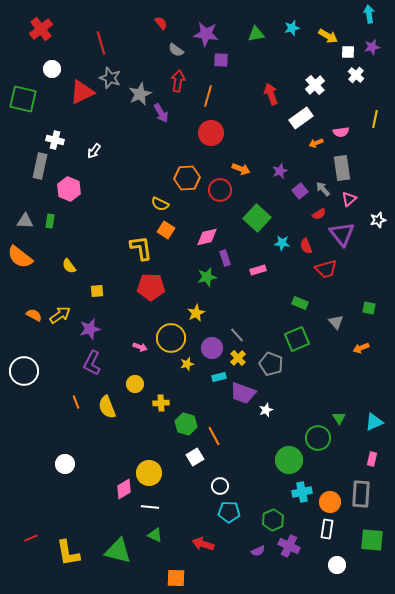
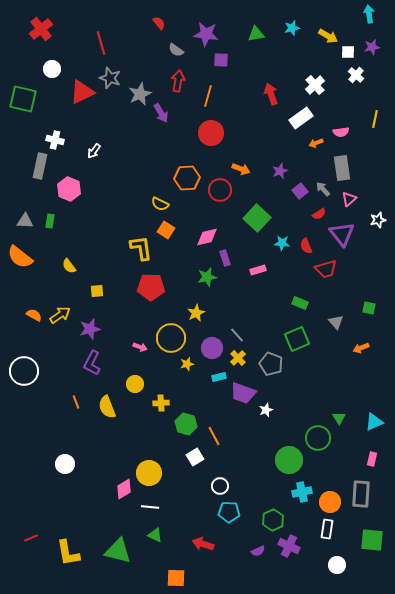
red semicircle at (161, 23): moved 2 px left
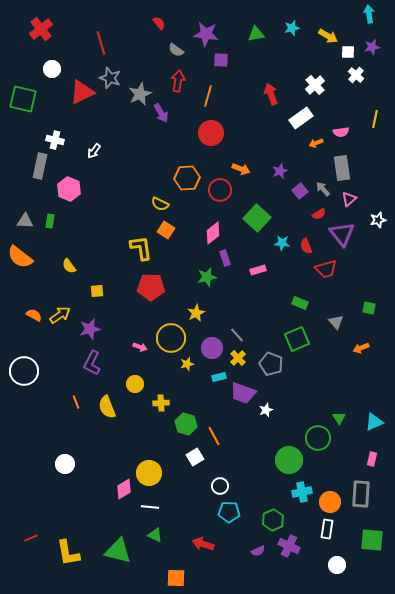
pink diamond at (207, 237): moved 6 px right, 4 px up; rotated 25 degrees counterclockwise
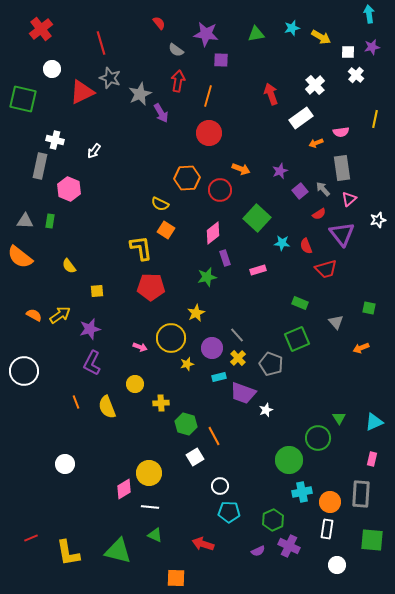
yellow arrow at (328, 36): moved 7 px left, 1 px down
red circle at (211, 133): moved 2 px left
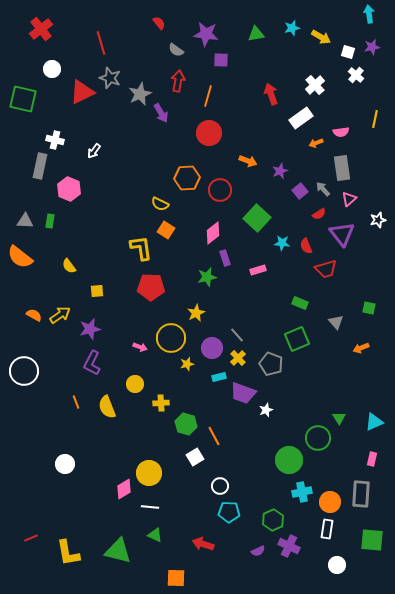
white square at (348, 52): rotated 16 degrees clockwise
orange arrow at (241, 169): moved 7 px right, 8 px up
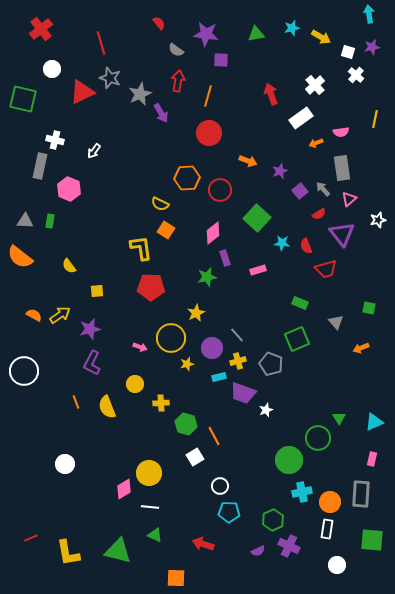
yellow cross at (238, 358): moved 3 px down; rotated 28 degrees clockwise
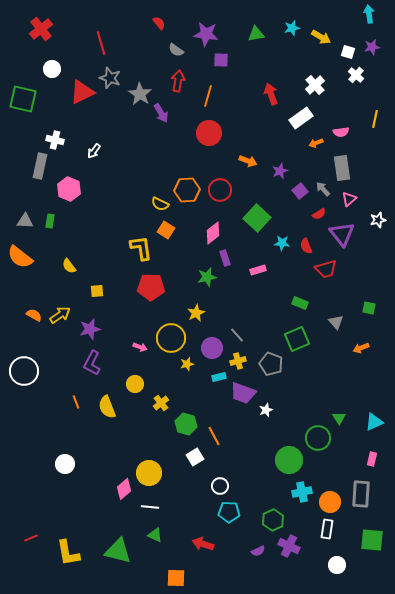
gray star at (140, 94): rotated 15 degrees counterclockwise
orange hexagon at (187, 178): moved 12 px down
yellow cross at (161, 403): rotated 35 degrees counterclockwise
pink diamond at (124, 489): rotated 10 degrees counterclockwise
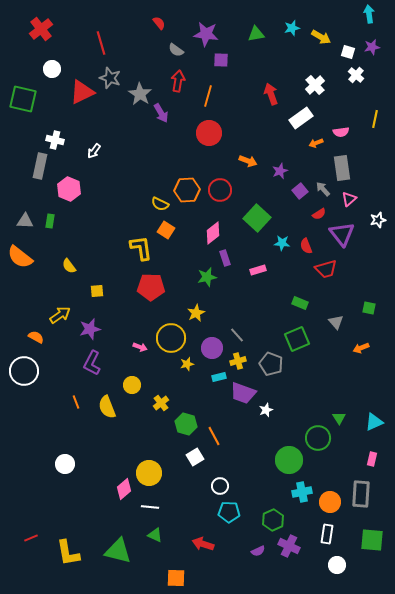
orange semicircle at (34, 315): moved 2 px right, 22 px down
yellow circle at (135, 384): moved 3 px left, 1 px down
white rectangle at (327, 529): moved 5 px down
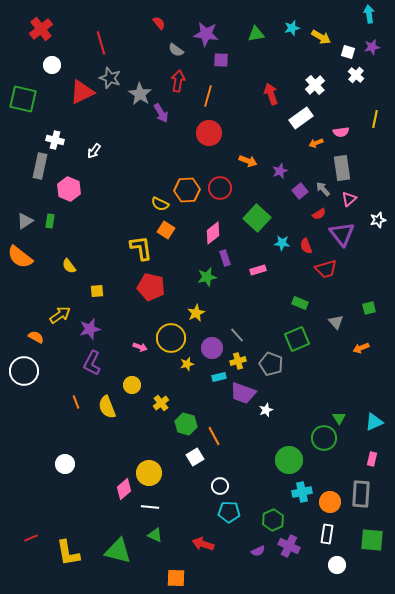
white circle at (52, 69): moved 4 px up
red circle at (220, 190): moved 2 px up
gray triangle at (25, 221): rotated 36 degrees counterclockwise
red pentagon at (151, 287): rotated 12 degrees clockwise
green square at (369, 308): rotated 24 degrees counterclockwise
green circle at (318, 438): moved 6 px right
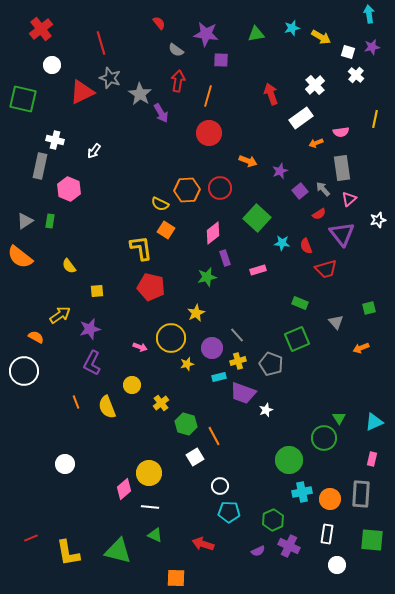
orange circle at (330, 502): moved 3 px up
